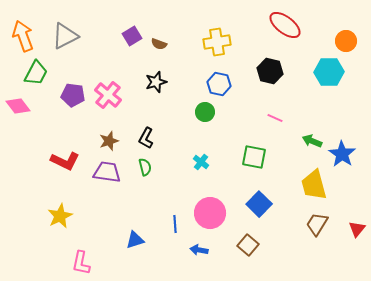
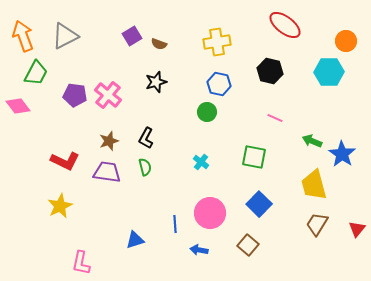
purple pentagon: moved 2 px right
green circle: moved 2 px right
yellow star: moved 10 px up
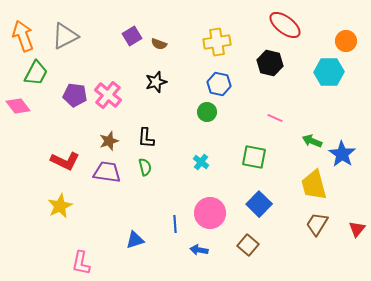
black hexagon: moved 8 px up
black L-shape: rotated 25 degrees counterclockwise
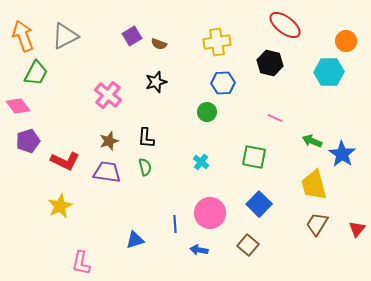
blue hexagon: moved 4 px right, 1 px up; rotated 15 degrees counterclockwise
purple pentagon: moved 47 px left, 46 px down; rotated 25 degrees counterclockwise
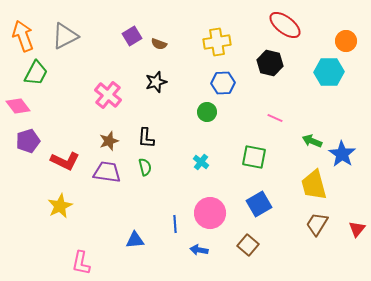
blue square: rotated 15 degrees clockwise
blue triangle: rotated 12 degrees clockwise
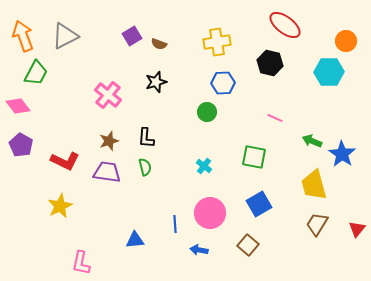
purple pentagon: moved 7 px left, 4 px down; rotated 25 degrees counterclockwise
cyan cross: moved 3 px right, 4 px down
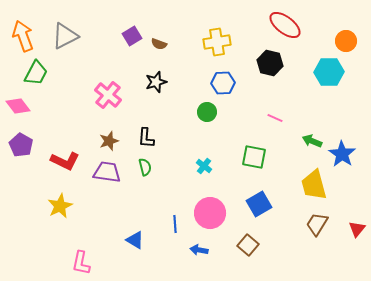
blue triangle: rotated 36 degrees clockwise
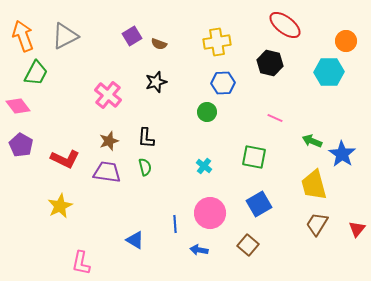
red L-shape: moved 2 px up
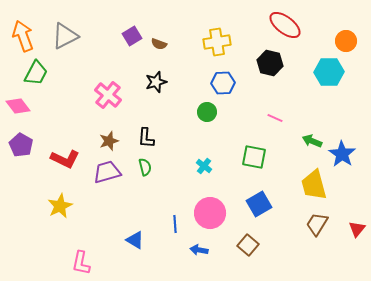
purple trapezoid: rotated 24 degrees counterclockwise
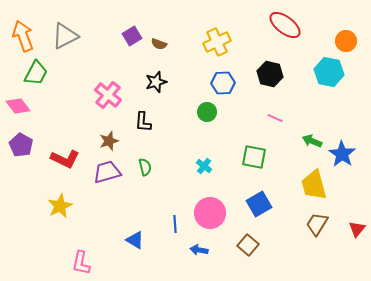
yellow cross: rotated 16 degrees counterclockwise
black hexagon: moved 11 px down
cyan hexagon: rotated 12 degrees clockwise
black L-shape: moved 3 px left, 16 px up
